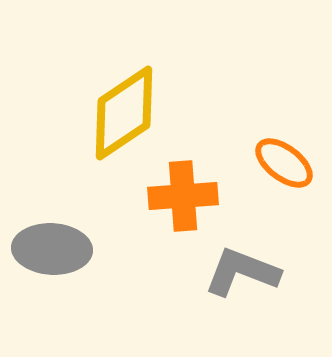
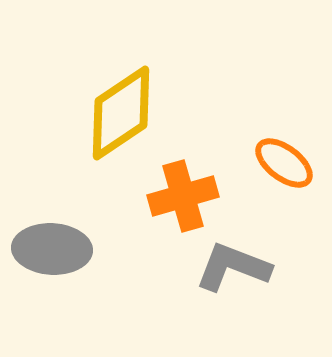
yellow diamond: moved 3 px left
orange cross: rotated 12 degrees counterclockwise
gray L-shape: moved 9 px left, 5 px up
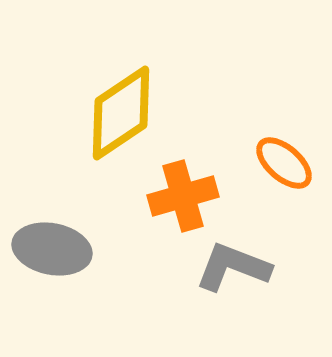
orange ellipse: rotated 4 degrees clockwise
gray ellipse: rotated 8 degrees clockwise
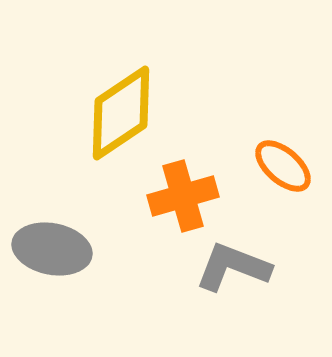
orange ellipse: moved 1 px left, 3 px down
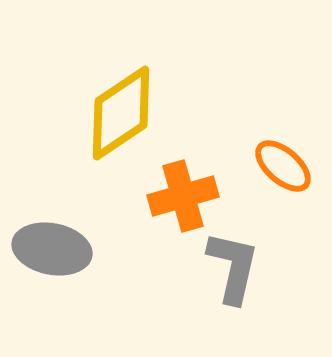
gray L-shape: rotated 82 degrees clockwise
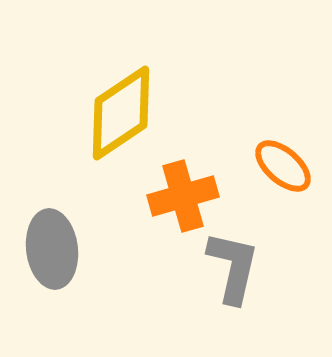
gray ellipse: rotated 72 degrees clockwise
